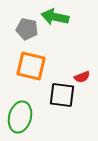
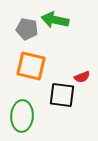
green arrow: moved 3 px down
green ellipse: moved 2 px right, 1 px up; rotated 12 degrees counterclockwise
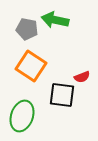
orange square: rotated 20 degrees clockwise
green ellipse: rotated 16 degrees clockwise
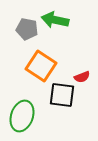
orange square: moved 10 px right
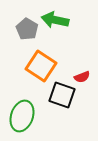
gray pentagon: rotated 20 degrees clockwise
black square: rotated 12 degrees clockwise
